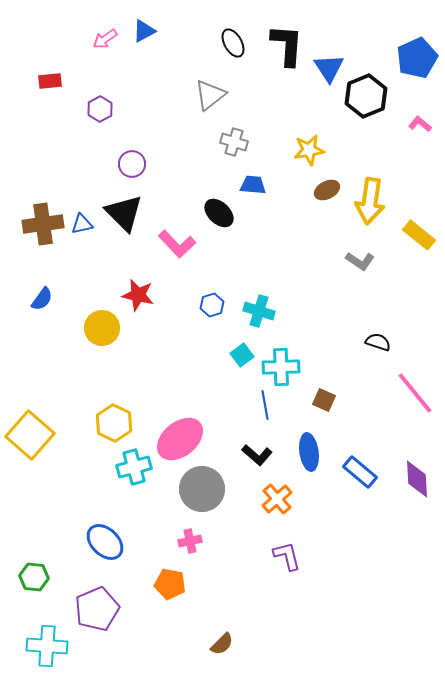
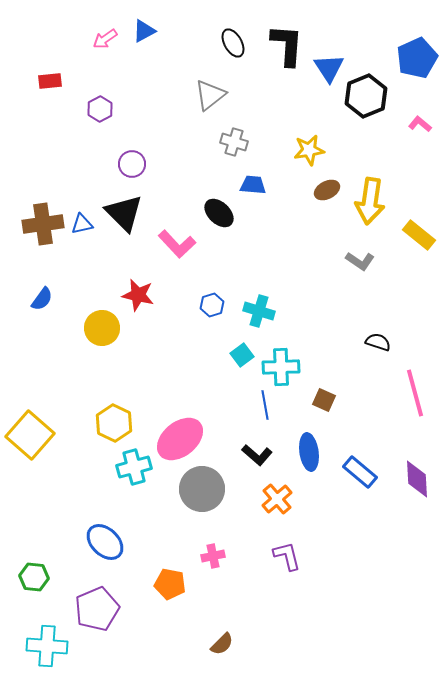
pink line at (415, 393): rotated 24 degrees clockwise
pink cross at (190, 541): moved 23 px right, 15 px down
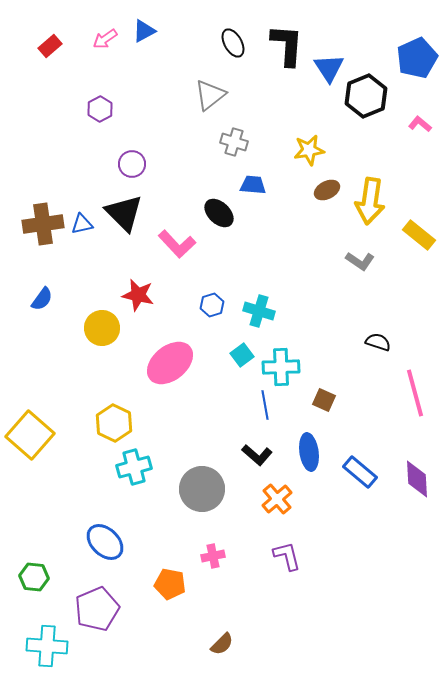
red rectangle at (50, 81): moved 35 px up; rotated 35 degrees counterclockwise
pink ellipse at (180, 439): moved 10 px left, 76 px up
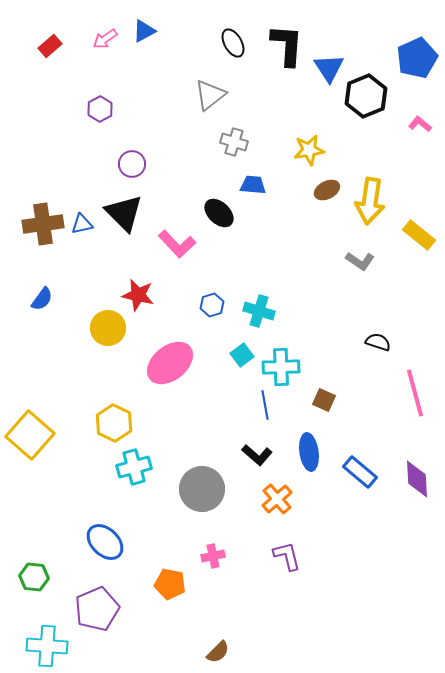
yellow circle at (102, 328): moved 6 px right
brown semicircle at (222, 644): moved 4 px left, 8 px down
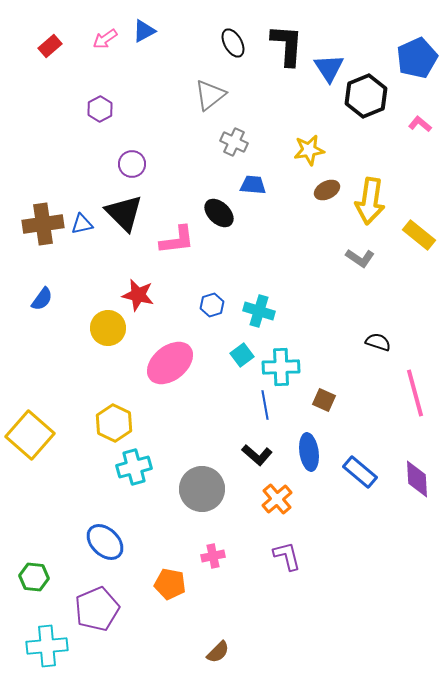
gray cross at (234, 142): rotated 8 degrees clockwise
pink L-shape at (177, 244): moved 4 px up; rotated 54 degrees counterclockwise
gray L-shape at (360, 261): moved 3 px up
cyan cross at (47, 646): rotated 9 degrees counterclockwise
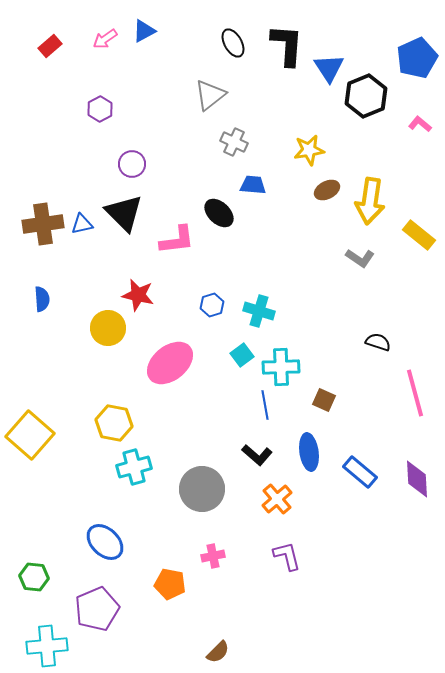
blue semicircle at (42, 299): rotated 40 degrees counterclockwise
yellow hexagon at (114, 423): rotated 15 degrees counterclockwise
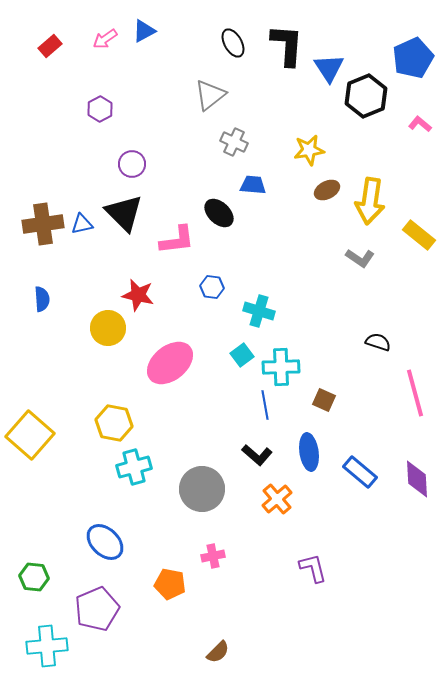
blue pentagon at (417, 58): moved 4 px left
blue hexagon at (212, 305): moved 18 px up; rotated 25 degrees clockwise
purple L-shape at (287, 556): moved 26 px right, 12 px down
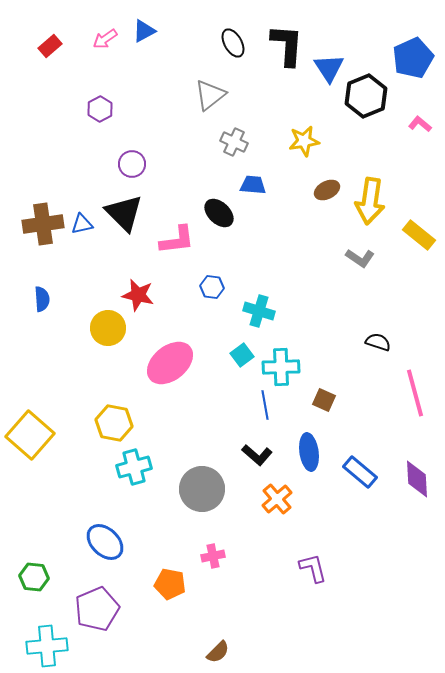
yellow star at (309, 150): moved 5 px left, 9 px up
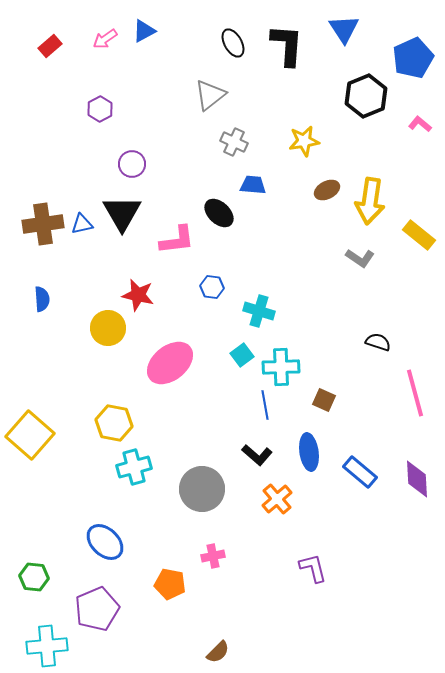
blue triangle at (329, 68): moved 15 px right, 39 px up
black triangle at (124, 213): moved 2 px left; rotated 15 degrees clockwise
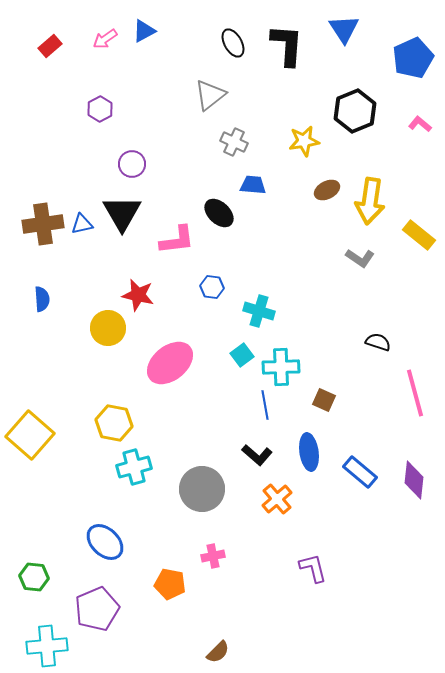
black hexagon at (366, 96): moved 11 px left, 15 px down
purple diamond at (417, 479): moved 3 px left, 1 px down; rotated 9 degrees clockwise
